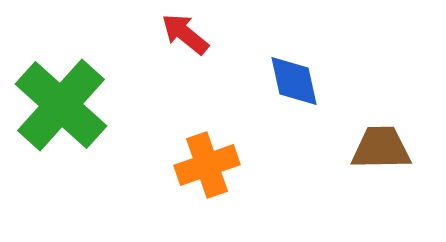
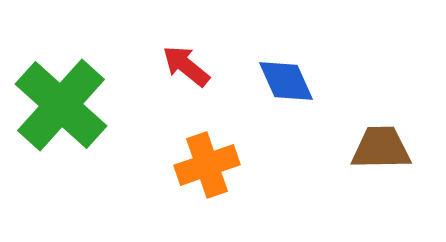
red arrow: moved 1 px right, 32 px down
blue diamond: moved 8 px left; rotated 12 degrees counterclockwise
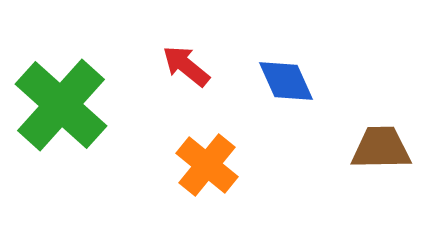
orange cross: rotated 32 degrees counterclockwise
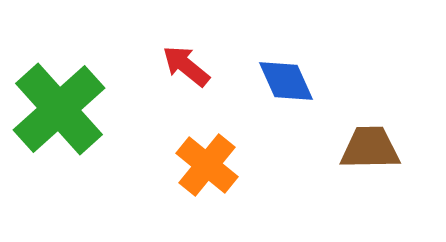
green cross: moved 2 px left, 4 px down; rotated 6 degrees clockwise
brown trapezoid: moved 11 px left
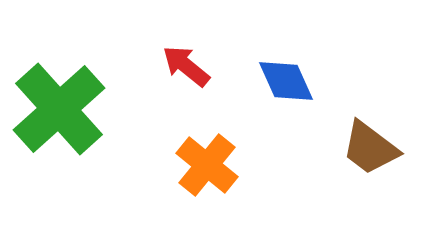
brown trapezoid: rotated 142 degrees counterclockwise
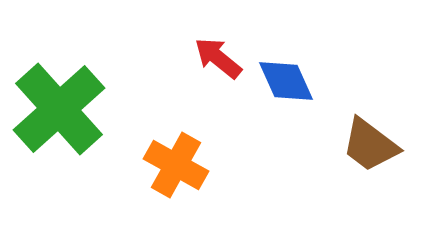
red arrow: moved 32 px right, 8 px up
brown trapezoid: moved 3 px up
orange cross: moved 31 px left; rotated 10 degrees counterclockwise
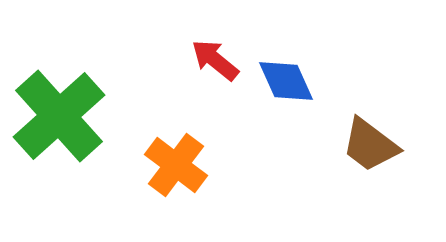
red arrow: moved 3 px left, 2 px down
green cross: moved 7 px down
orange cross: rotated 8 degrees clockwise
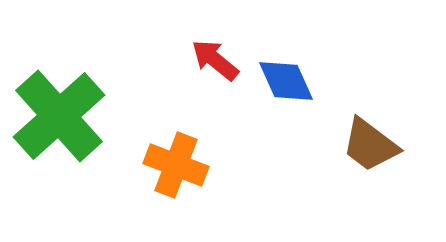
orange cross: rotated 16 degrees counterclockwise
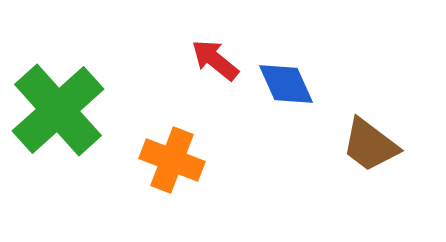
blue diamond: moved 3 px down
green cross: moved 1 px left, 6 px up
orange cross: moved 4 px left, 5 px up
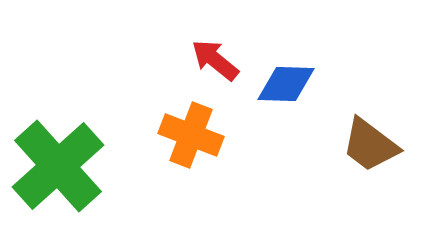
blue diamond: rotated 64 degrees counterclockwise
green cross: moved 56 px down
orange cross: moved 19 px right, 25 px up
